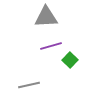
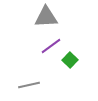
purple line: rotated 20 degrees counterclockwise
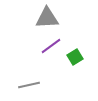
gray triangle: moved 1 px right, 1 px down
green square: moved 5 px right, 3 px up; rotated 14 degrees clockwise
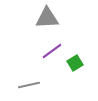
purple line: moved 1 px right, 5 px down
green square: moved 6 px down
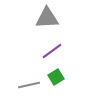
green square: moved 19 px left, 14 px down
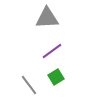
gray line: rotated 65 degrees clockwise
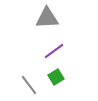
purple line: moved 2 px right
